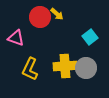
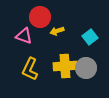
yellow arrow: moved 17 px down; rotated 120 degrees clockwise
pink triangle: moved 8 px right, 2 px up
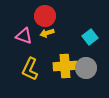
red circle: moved 5 px right, 1 px up
yellow arrow: moved 10 px left, 2 px down
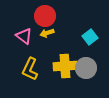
pink triangle: rotated 18 degrees clockwise
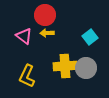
red circle: moved 1 px up
yellow arrow: rotated 16 degrees clockwise
yellow L-shape: moved 3 px left, 7 px down
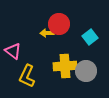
red circle: moved 14 px right, 9 px down
pink triangle: moved 11 px left, 15 px down
gray circle: moved 3 px down
